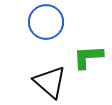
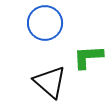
blue circle: moved 1 px left, 1 px down
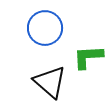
blue circle: moved 5 px down
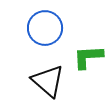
black triangle: moved 2 px left, 1 px up
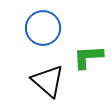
blue circle: moved 2 px left
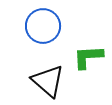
blue circle: moved 2 px up
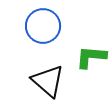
green L-shape: moved 3 px right; rotated 8 degrees clockwise
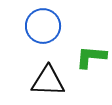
black triangle: rotated 39 degrees counterclockwise
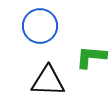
blue circle: moved 3 px left
